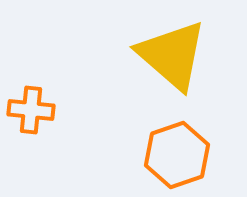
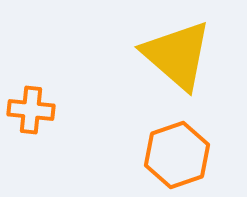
yellow triangle: moved 5 px right
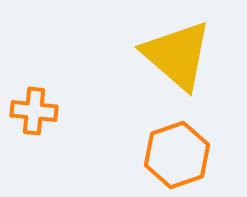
orange cross: moved 3 px right, 1 px down
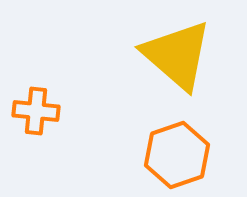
orange cross: moved 2 px right
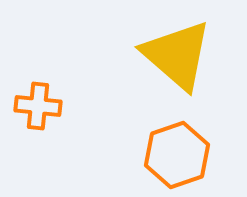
orange cross: moved 2 px right, 5 px up
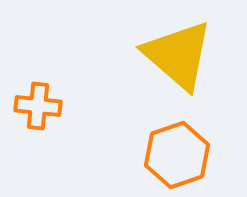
yellow triangle: moved 1 px right
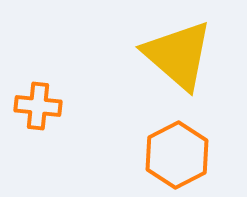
orange hexagon: rotated 8 degrees counterclockwise
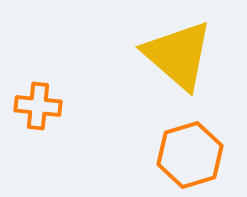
orange hexagon: moved 13 px right; rotated 10 degrees clockwise
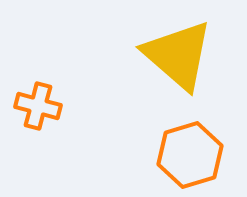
orange cross: rotated 9 degrees clockwise
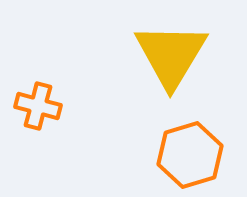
yellow triangle: moved 7 px left; rotated 20 degrees clockwise
